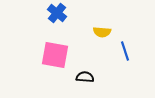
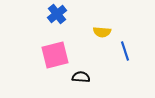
blue cross: moved 1 px down; rotated 12 degrees clockwise
pink square: rotated 24 degrees counterclockwise
black semicircle: moved 4 px left
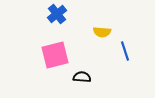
black semicircle: moved 1 px right
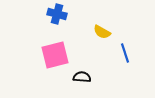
blue cross: rotated 36 degrees counterclockwise
yellow semicircle: rotated 24 degrees clockwise
blue line: moved 2 px down
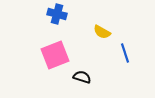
pink square: rotated 8 degrees counterclockwise
black semicircle: rotated 12 degrees clockwise
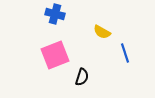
blue cross: moved 2 px left
black semicircle: rotated 90 degrees clockwise
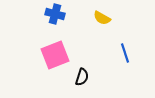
yellow semicircle: moved 14 px up
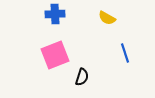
blue cross: rotated 18 degrees counterclockwise
yellow semicircle: moved 5 px right
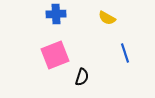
blue cross: moved 1 px right
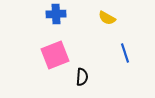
black semicircle: rotated 12 degrees counterclockwise
